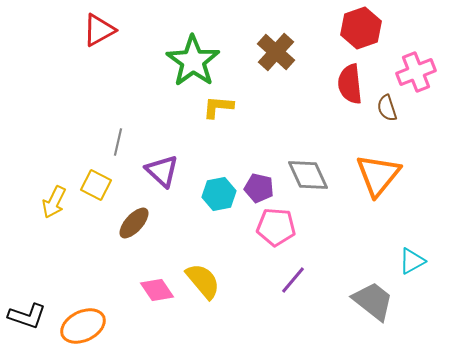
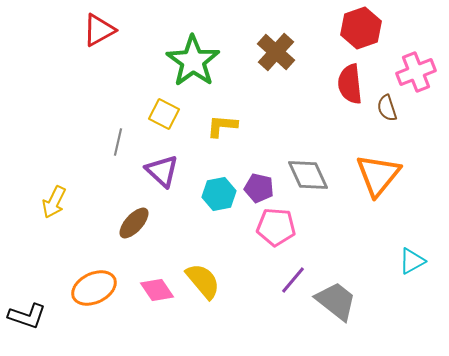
yellow L-shape: moved 4 px right, 19 px down
yellow square: moved 68 px right, 71 px up
gray trapezoid: moved 37 px left
orange ellipse: moved 11 px right, 38 px up
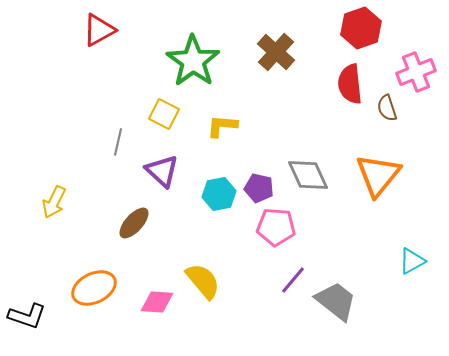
pink diamond: moved 12 px down; rotated 52 degrees counterclockwise
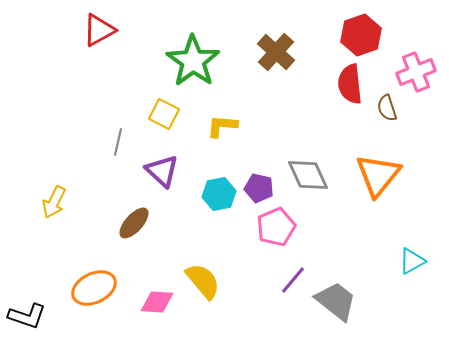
red hexagon: moved 7 px down
pink pentagon: rotated 27 degrees counterclockwise
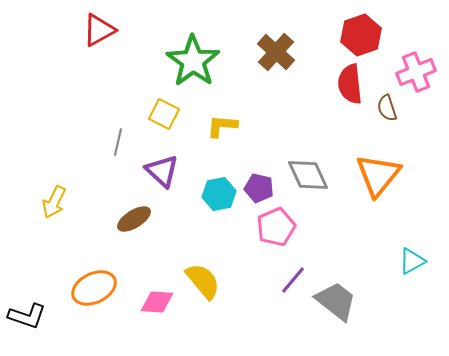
brown ellipse: moved 4 px up; rotated 16 degrees clockwise
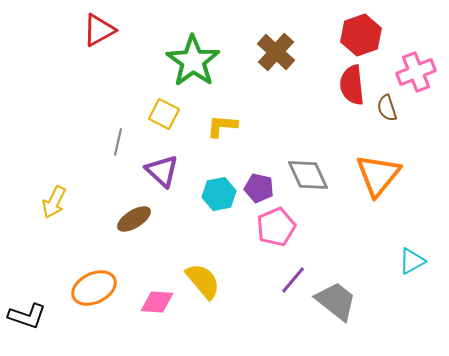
red semicircle: moved 2 px right, 1 px down
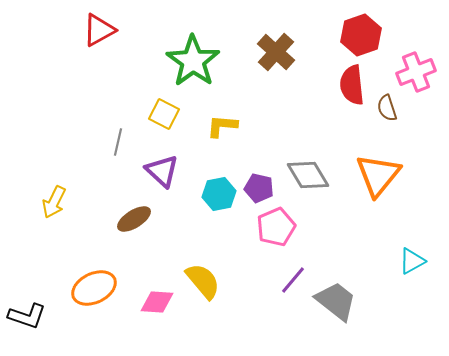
gray diamond: rotated 6 degrees counterclockwise
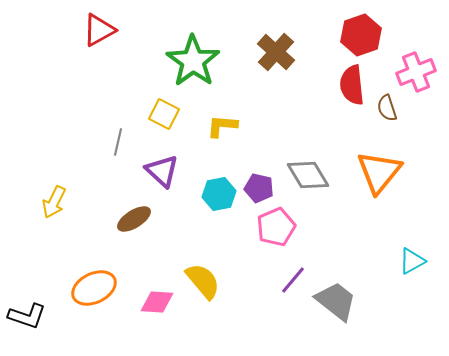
orange triangle: moved 1 px right, 3 px up
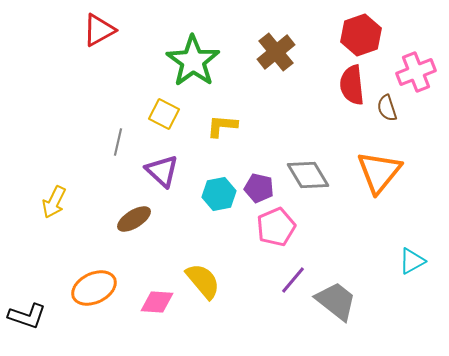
brown cross: rotated 9 degrees clockwise
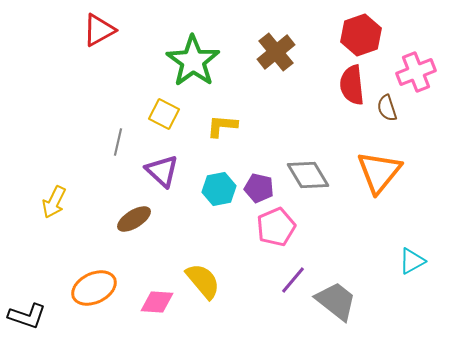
cyan hexagon: moved 5 px up
